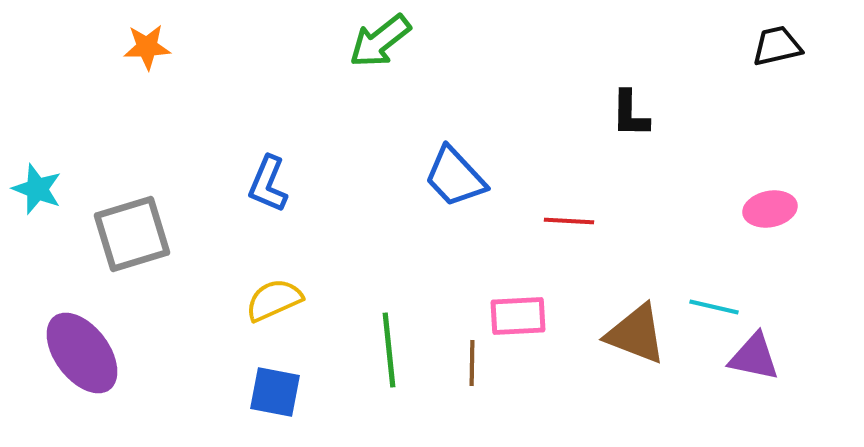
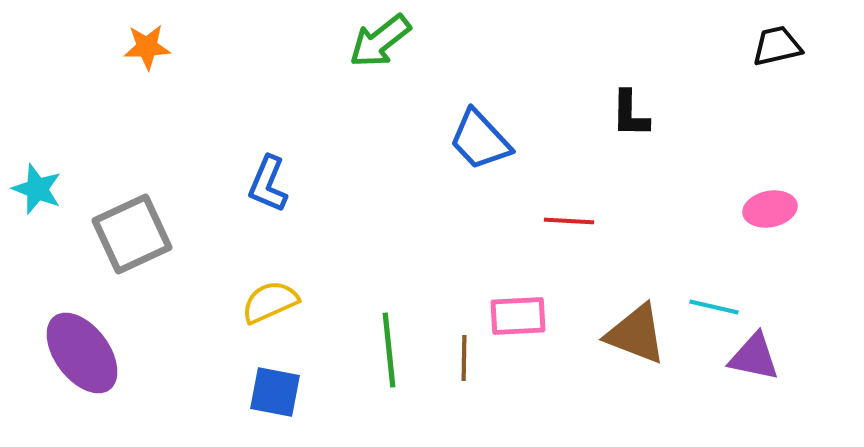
blue trapezoid: moved 25 px right, 37 px up
gray square: rotated 8 degrees counterclockwise
yellow semicircle: moved 4 px left, 2 px down
brown line: moved 8 px left, 5 px up
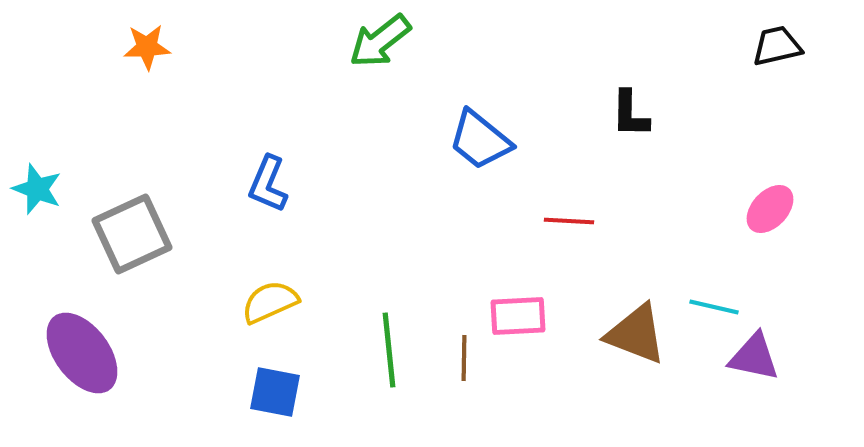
blue trapezoid: rotated 8 degrees counterclockwise
pink ellipse: rotated 36 degrees counterclockwise
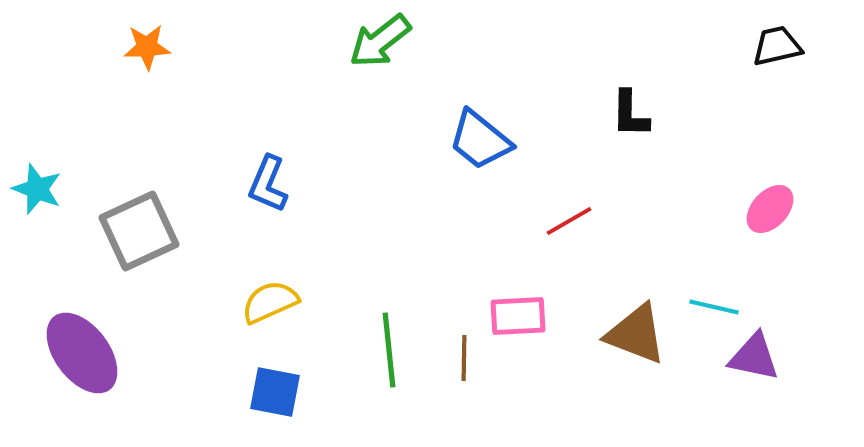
red line: rotated 33 degrees counterclockwise
gray square: moved 7 px right, 3 px up
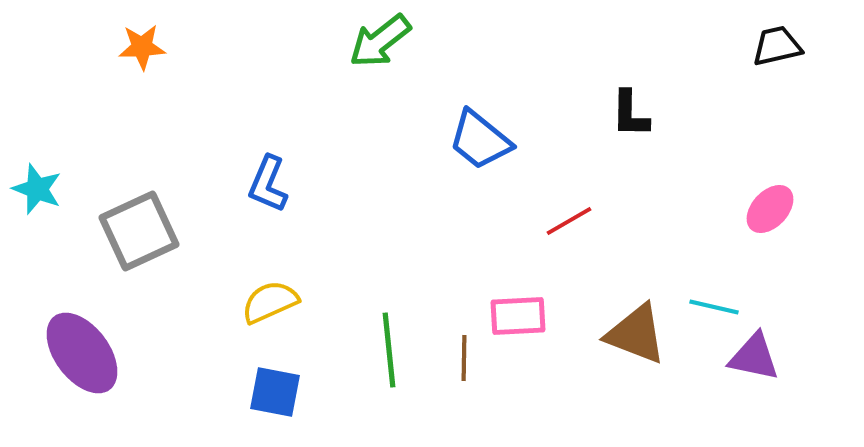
orange star: moved 5 px left
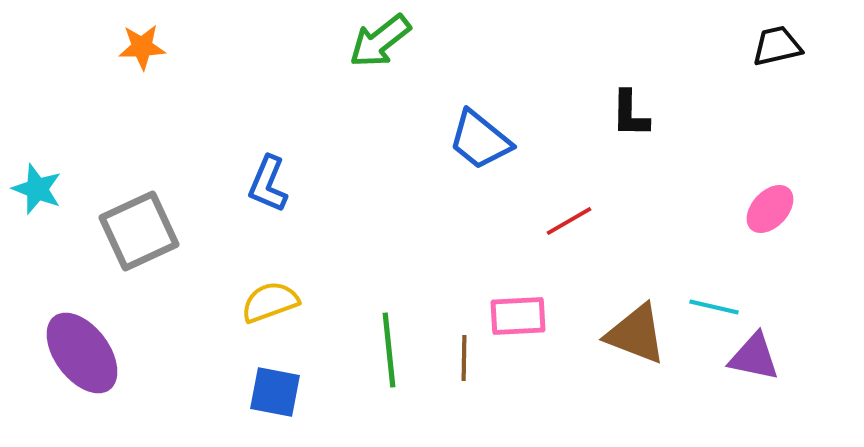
yellow semicircle: rotated 4 degrees clockwise
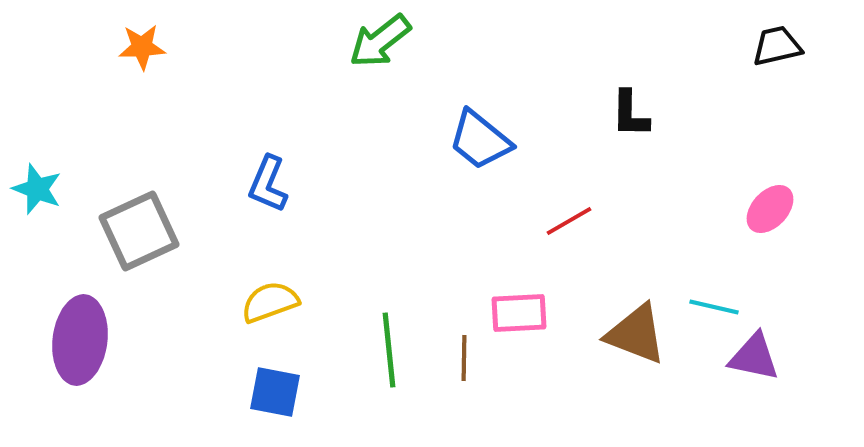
pink rectangle: moved 1 px right, 3 px up
purple ellipse: moved 2 px left, 13 px up; rotated 44 degrees clockwise
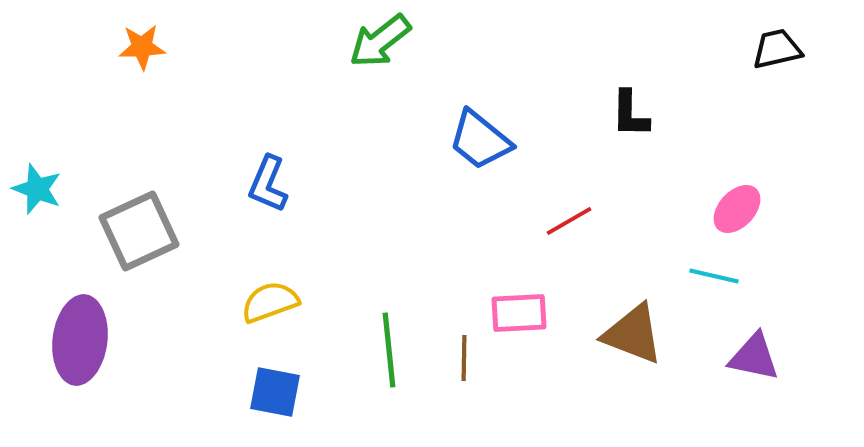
black trapezoid: moved 3 px down
pink ellipse: moved 33 px left
cyan line: moved 31 px up
brown triangle: moved 3 px left
